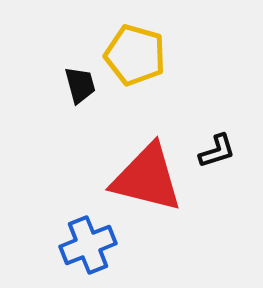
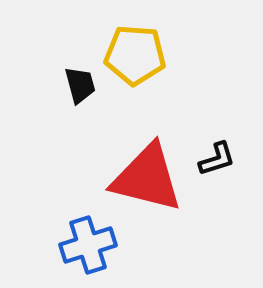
yellow pentagon: rotated 12 degrees counterclockwise
black L-shape: moved 8 px down
blue cross: rotated 4 degrees clockwise
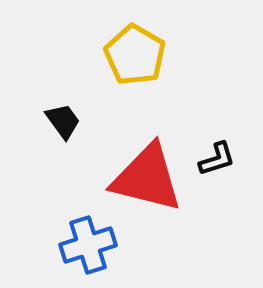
yellow pentagon: rotated 26 degrees clockwise
black trapezoid: moved 17 px left, 36 px down; rotated 21 degrees counterclockwise
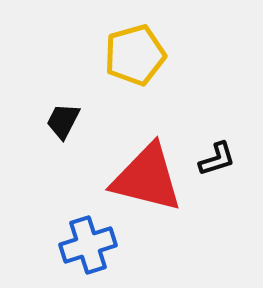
yellow pentagon: rotated 26 degrees clockwise
black trapezoid: rotated 117 degrees counterclockwise
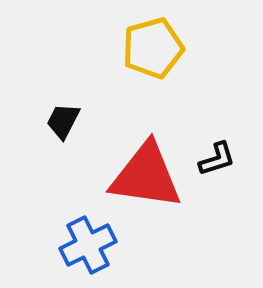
yellow pentagon: moved 18 px right, 7 px up
red triangle: moved 1 px left, 2 px up; rotated 6 degrees counterclockwise
blue cross: rotated 8 degrees counterclockwise
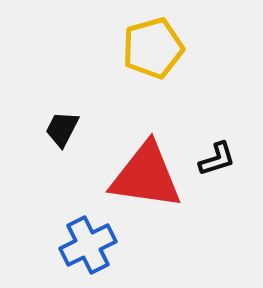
black trapezoid: moved 1 px left, 8 px down
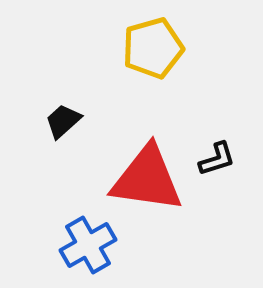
black trapezoid: moved 1 px right, 8 px up; rotated 21 degrees clockwise
red triangle: moved 1 px right, 3 px down
blue cross: rotated 4 degrees counterclockwise
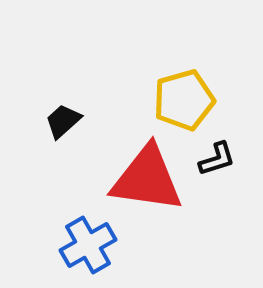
yellow pentagon: moved 31 px right, 52 px down
